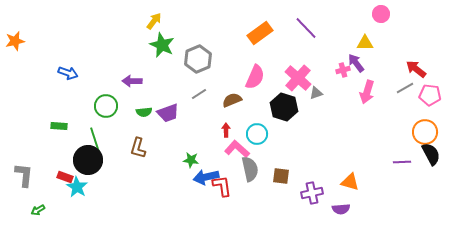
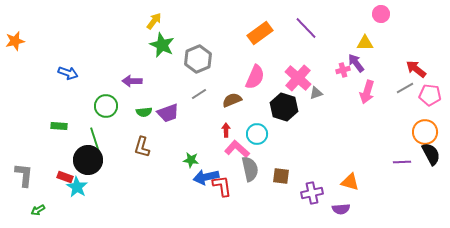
brown L-shape at (138, 148): moved 4 px right, 1 px up
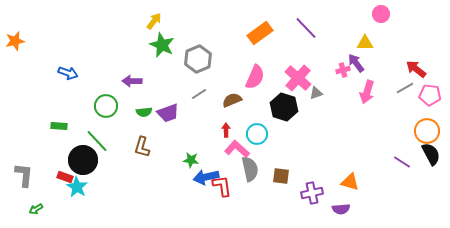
orange circle at (425, 132): moved 2 px right, 1 px up
green line at (95, 140): moved 2 px right, 1 px down; rotated 25 degrees counterclockwise
black circle at (88, 160): moved 5 px left
purple line at (402, 162): rotated 36 degrees clockwise
green arrow at (38, 210): moved 2 px left, 1 px up
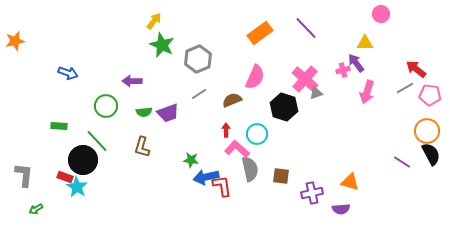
pink cross at (298, 78): moved 7 px right, 1 px down
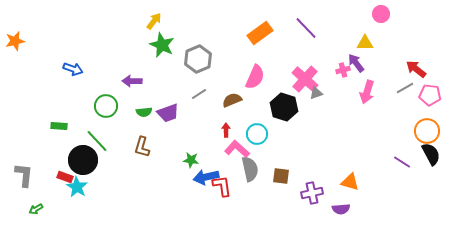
blue arrow at (68, 73): moved 5 px right, 4 px up
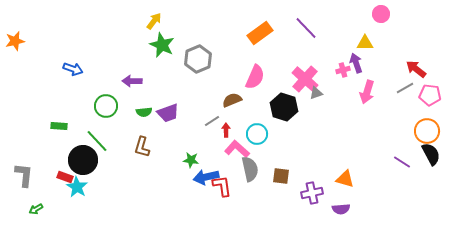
purple arrow at (356, 63): rotated 18 degrees clockwise
gray line at (199, 94): moved 13 px right, 27 px down
orange triangle at (350, 182): moved 5 px left, 3 px up
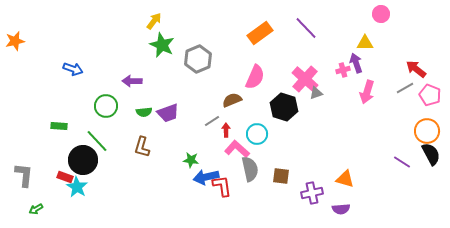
pink pentagon at (430, 95): rotated 15 degrees clockwise
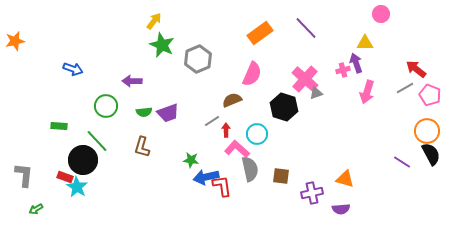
pink semicircle at (255, 77): moved 3 px left, 3 px up
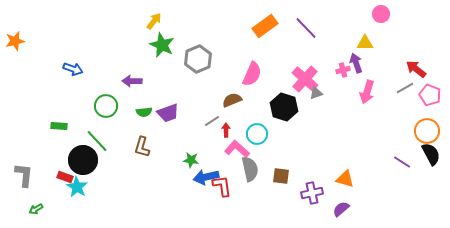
orange rectangle at (260, 33): moved 5 px right, 7 px up
purple semicircle at (341, 209): rotated 144 degrees clockwise
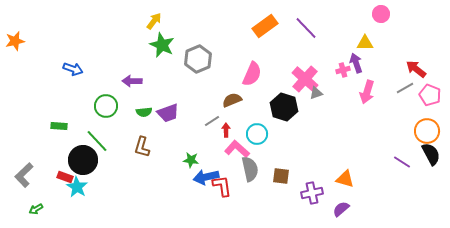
gray L-shape at (24, 175): rotated 140 degrees counterclockwise
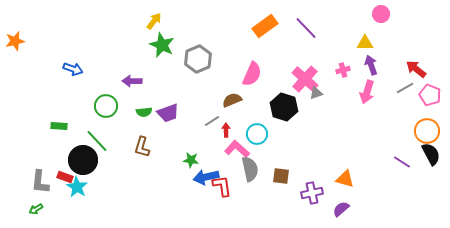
purple arrow at (356, 63): moved 15 px right, 2 px down
gray L-shape at (24, 175): moved 16 px right, 7 px down; rotated 40 degrees counterclockwise
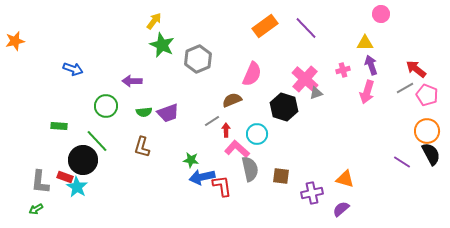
pink pentagon at (430, 95): moved 3 px left
blue arrow at (206, 177): moved 4 px left
